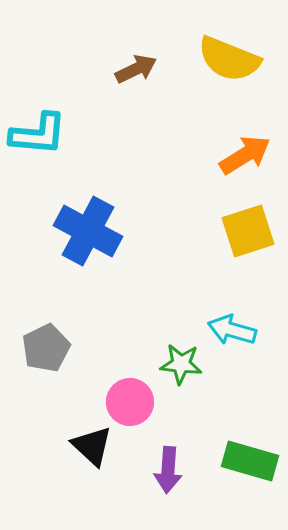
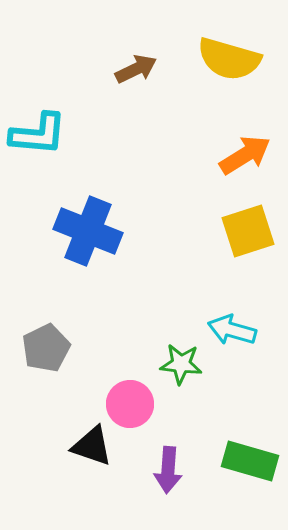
yellow semicircle: rotated 6 degrees counterclockwise
blue cross: rotated 6 degrees counterclockwise
pink circle: moved 2 px down
black triangle: rotated 24 degrees counterclockwise
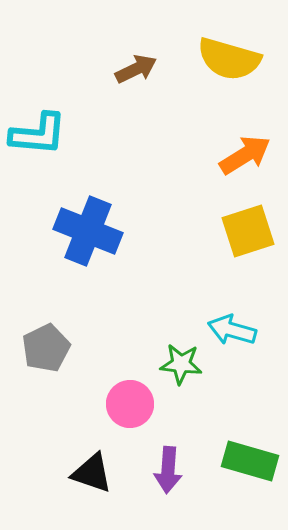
black triangle: moved 27 px down
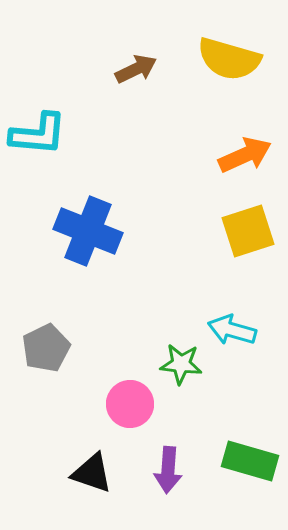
orange arrow: rotated 8 degrees clockwise
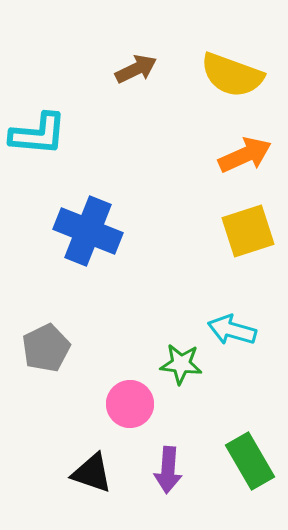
yellow semicircle: moved 3 px right, 16 px down; rotated 4 degrees clockwise
green rectangle: rotated 44 degrees clockwise
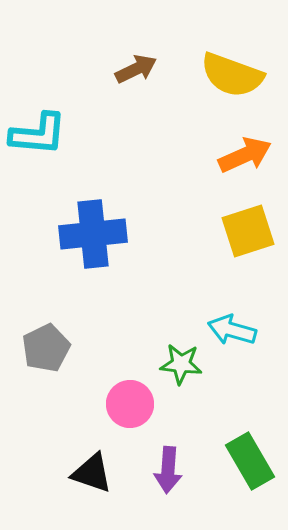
blue cross: moved 5 px right, 3 px down; rotated 28 degrees counterclockwise
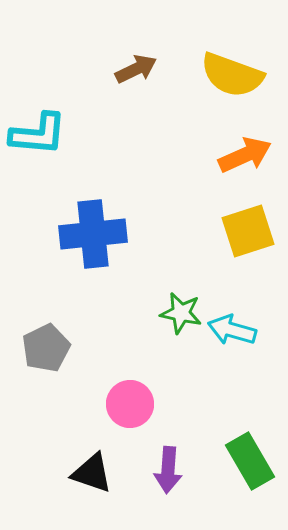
green star: moved 51 px up; rotated 6 degrees clockwise
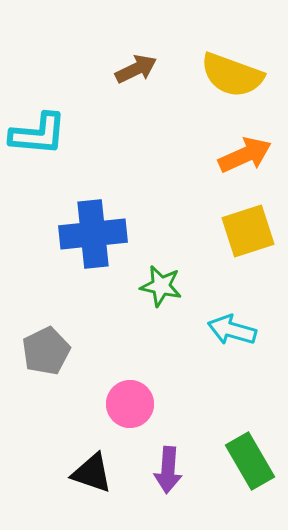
green star: moved 20 px left, 27 px up
gray pentagon: moved 3 px down
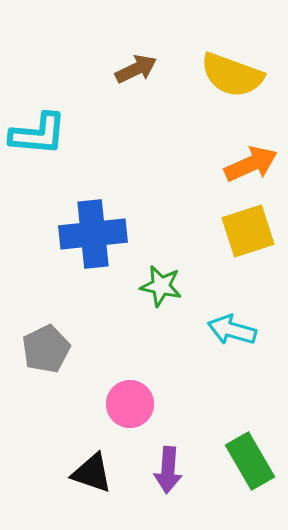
orange arrow: moved 6 px right, 9 px down
gray pentagon: moved 2 px up
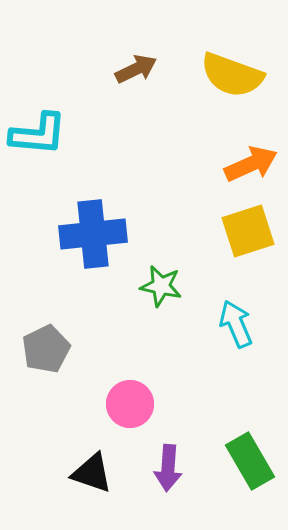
cyan arrow: moved 4 px right, 6 px up; rotated 51 degrees clockwise
purple arrow: moved 2 px up
